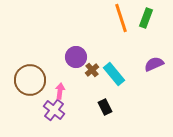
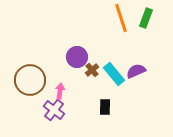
purple circle: moved 1 px right
purple semicircle: moved 18 px left, 7 px down
black rectangle: rotated 28 degrees clockwise
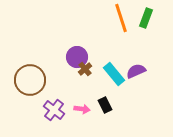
brown cross: moved 7 px left, 1 px up
pink arrow: moved 22 px right, 18 px down; rotated 91 degrees clockwise
black rectangle: moved 2 px up; rotated 28 degrees counterclockwise
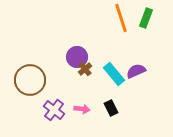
black rectangle: moved 6 px right, 3 px down
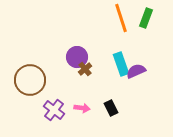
cyan rectangle: moved 7 px right, 10 px up; rotated 20 degrees clockwise
pink arrow: moved 1 px up
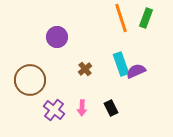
purple circle: moved 20 px left, 20 px up
pink arrow: rotated 84 degrees clockwise
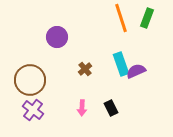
green rectangle: moved 1 px right
purple cross: moved 21 px left
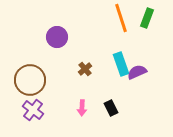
purple semicircle: moved 1 px right, 1 px down
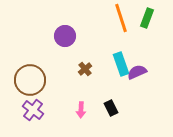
purple circle: moved 8 px right, 1 px up
pink arrow: moved 1 px left, 2 px down
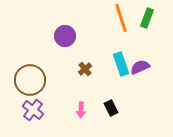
purple semicircle: moved 3 px right, 5 px up
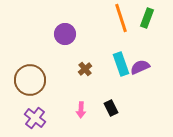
purple circle: moved 2 px up
purple cross: moved 2 px right, 8 px down
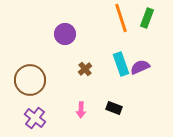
black rectangle: moved 3 px right; rotated 42 degrees counterclockwise
